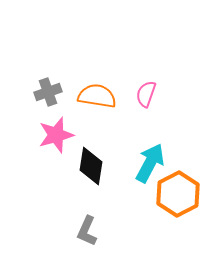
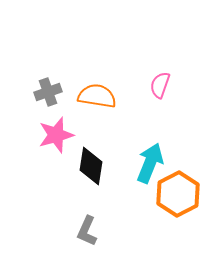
pink semicircle: moved 14 px right, 9 px up
cyan arrow: rotated 6 degrees counterclockwise
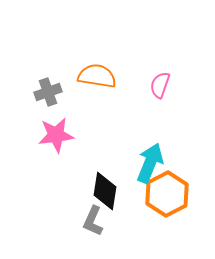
orange semicircle: moved 20 px up
pink star: rotated 9 degrees clockwise
black diamond: moved 14 px right, 25 px down
orange hexagon: moved 11 px left
gray L-shape: moved 6 px right, 10 px up
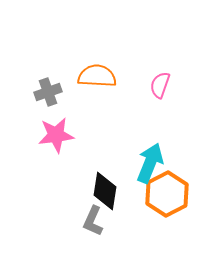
orange semicircle: rotated 6 degrees counterclockwise
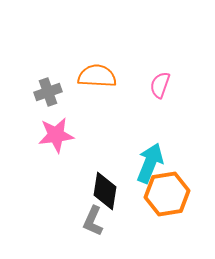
orange hexagon: rotated 18 degrees clockwise
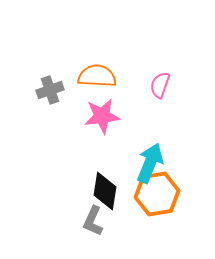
gray cross: moved 2 px right, 2 px up
pink star: moved 46 px right, 19 px up
orange hexagon: moved 10 px left
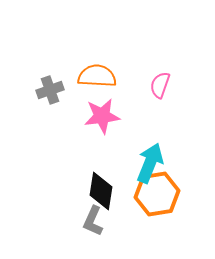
black diamond: moved 4 px left
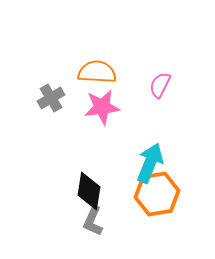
orange semicircle: moved 4 px up
pink semicircle: rotated 8 degrees clockwise
gray cross: moved 1 px right, 8 px down; rotated 12 degrees counterclockwise
pink star: moved 9 px up
black diamond: moved 12 px left
